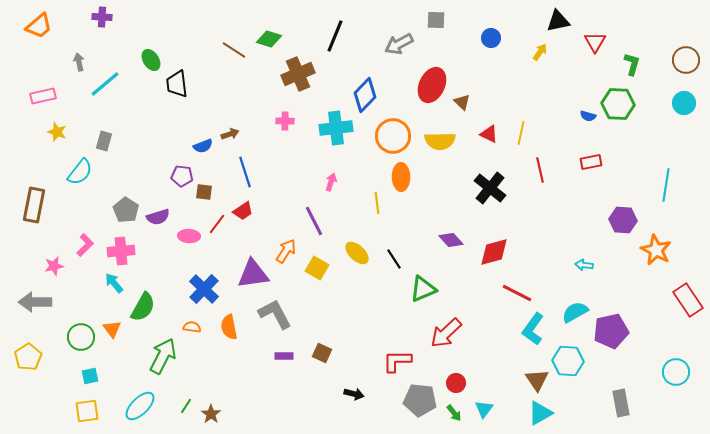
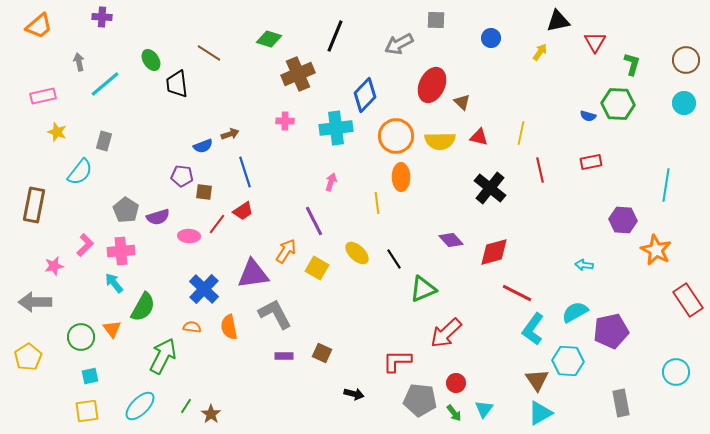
brown line at (234, 50): moved 25 px left, 3 px down
red triangle at (489, 134): moved 10 px left, 3 px down; rotated 12 degrees counterclockwise
orange circle at (393, 136): moved 3 px right
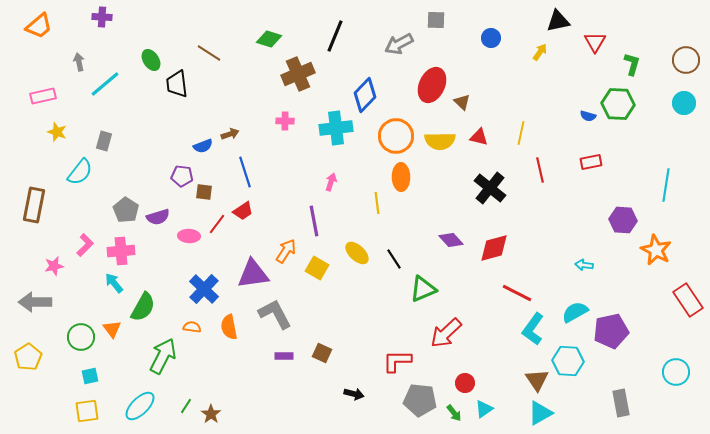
purple line at (314, 221): rotated 16 degrees clockwise
red diamond at (494, 252): moved 4 px up
red circle at (456, 383): moved 9 px right
cyan triangle at (484, 409): rotated 18 degrees clockwise
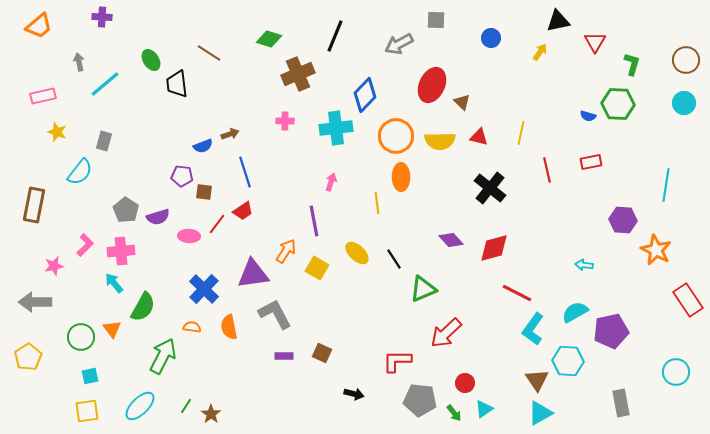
red line at (540, 170): moved 7 px right
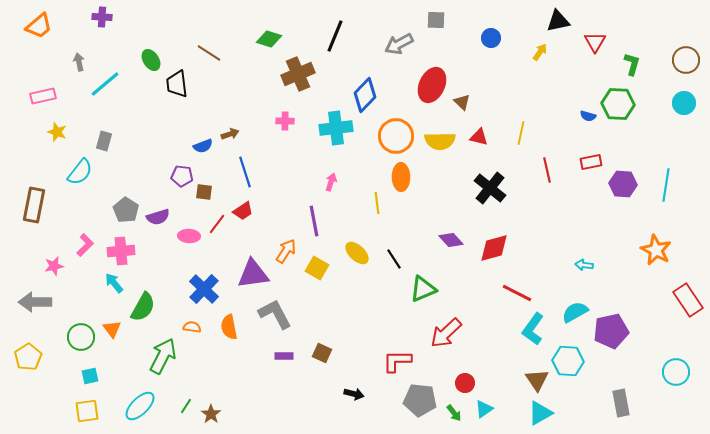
purple hexagon at (623, 220): moved 36 px up
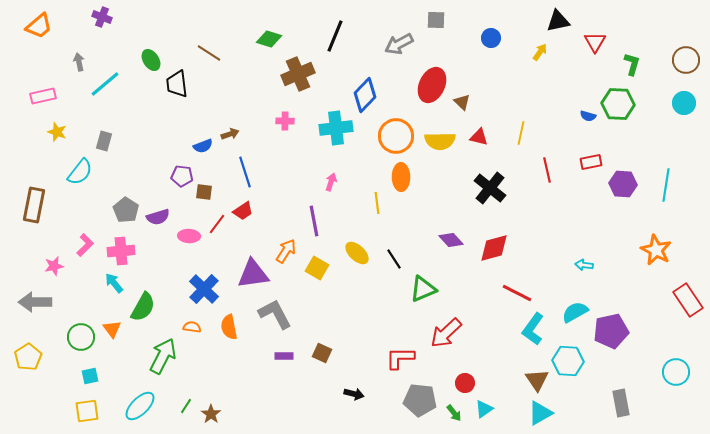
purple cross at (102, 17): rotated 18 degrees clockwise
red L-shape at (397, 361): moved 3 px right, 3 px up
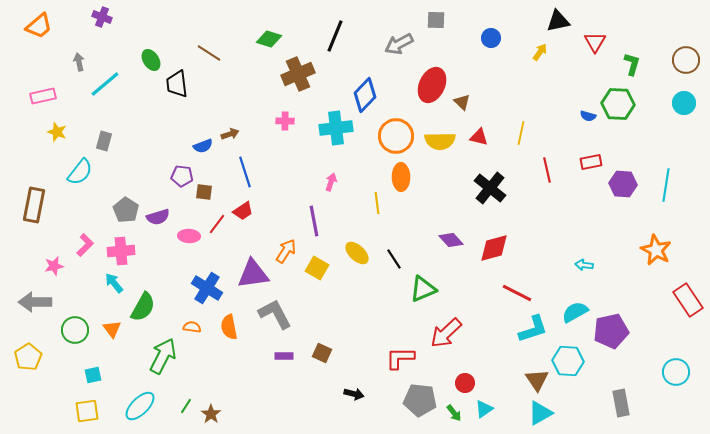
blue cross at (204, 289): moved 3 px right, 1 px up; rotated 12 degrees counterclockwise
cyan L-shape at (533, 329): rotated 144 degrees counterclockwise
green circle at (81, 337): moved 6 px left, 7 px up
cyan square at (90, 376): moved 3 px right, 1 px up
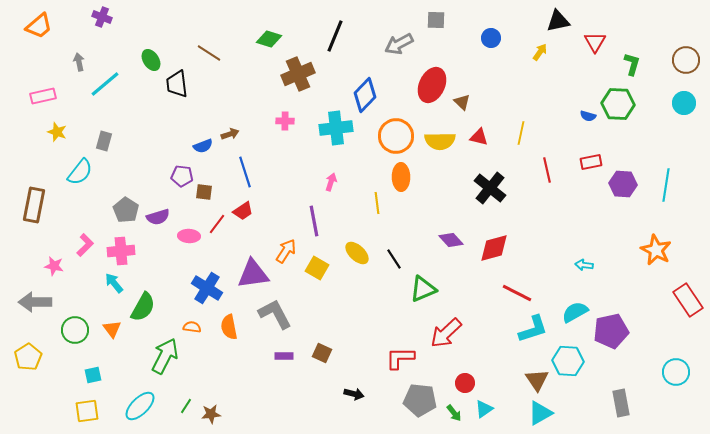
pink star at (54, 266): rotated 24 degrees clockwise
green arrow at (163, 356): moved 2 px right
brown star at (211, 414): rotated 30 degrees clockwise
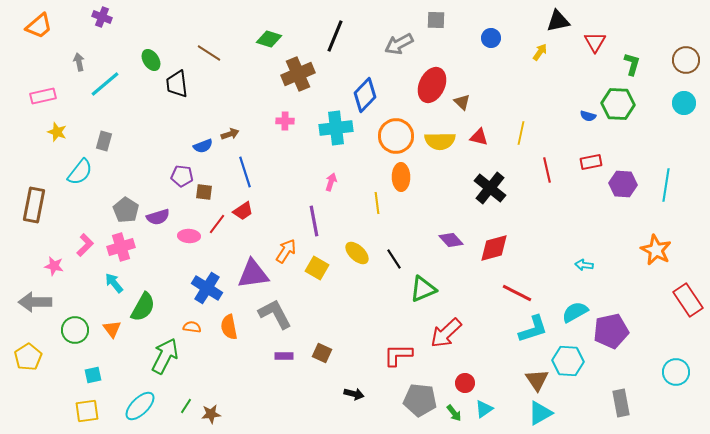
pink cross at (121, 251): moved 4 px up; rotated 12 degrees counterclockwise
red L-shape at (400, 358): moved 2 px left, 3 px up
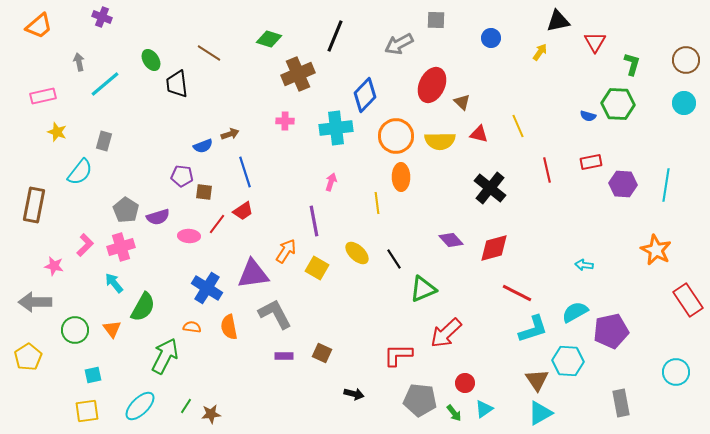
yellow line at (521, 133): moved 3 px left, 7 px up; rotated 35 degrees counterclockwise
red triangle at (479, 137): moved 3 px up
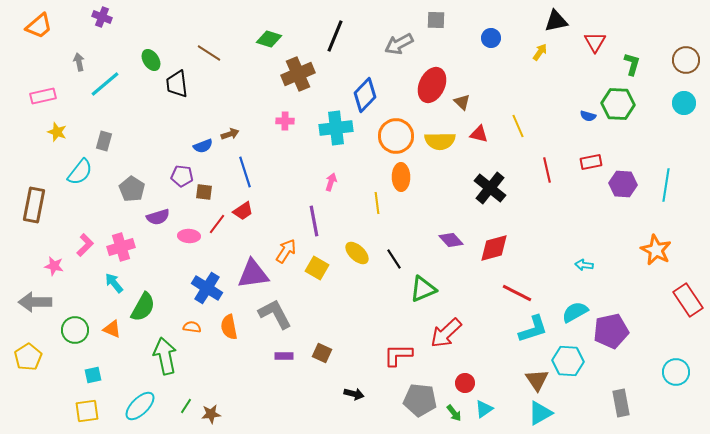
black triangle at (558, 21): moved 2 px left
gray pentagon at (126, 210): moved 6 px right, 21 px up
orange triangle at (112, 329): rotated 30 degrees counterclockwise
green arrow at (165, 356): rotated 39 degrees counterclockwise
